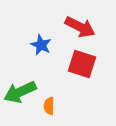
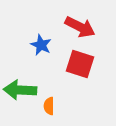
red square: moved 2 px left
green arrow: moved 2 px up; rotated 28 degrees clockwise
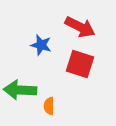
blue star: rotated 10 degrees counterclockwise
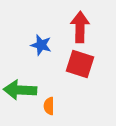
red arrow: rotated 116 degrees counterclockwise
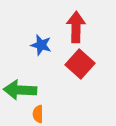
red arrow: moved 4 px left
red square: rotated 24 degrees clockwise
orange semicircle: moved 11 px left, 8 px down
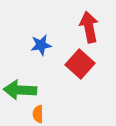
red arrow: moved 13 px right; rotated 12 degrees counterclockwise
blue star: rotated 25 degrees counterclockwise
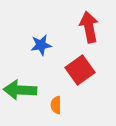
red square: moved 6 px down; rotated 12 degrees clockwise
orange semicircle: moved 18 px right, 9 px up
